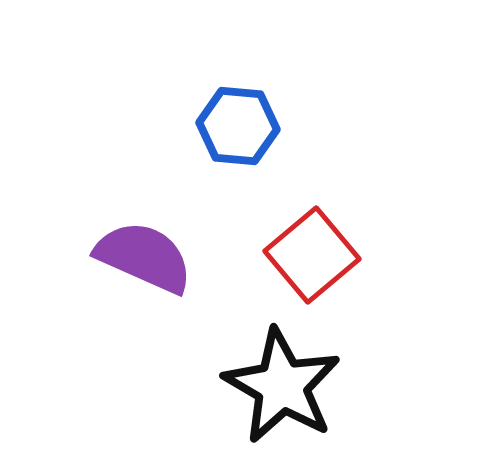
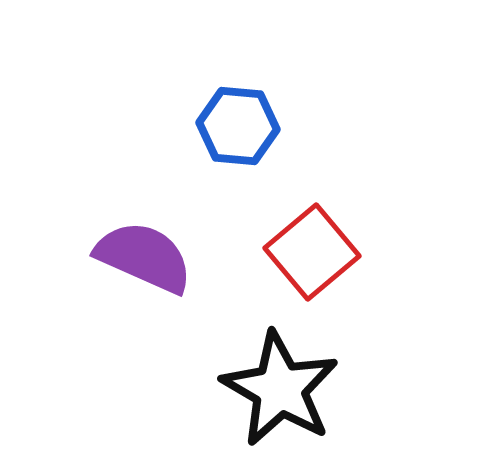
red square: moved 3 px up
black star: moved 2 px left, 3 px down
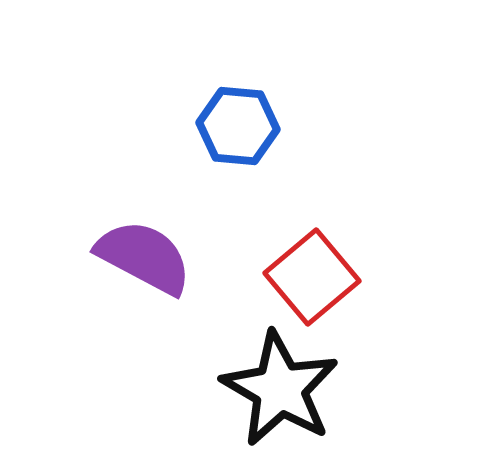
red square: moved 25 px down
purple semicircle: rotated 4 degrees clockwise
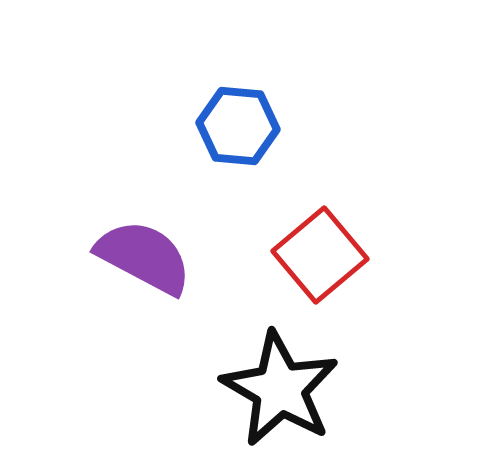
red square: moved 8 px right, 22 px up
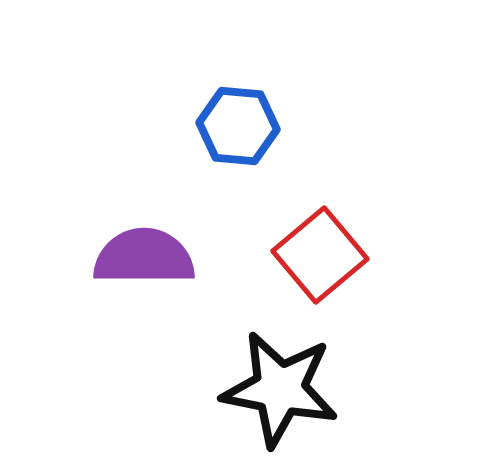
purple semicircle: rotated 28 degrees counterclockwise
black star: rotated 19 degrees counterclockwise
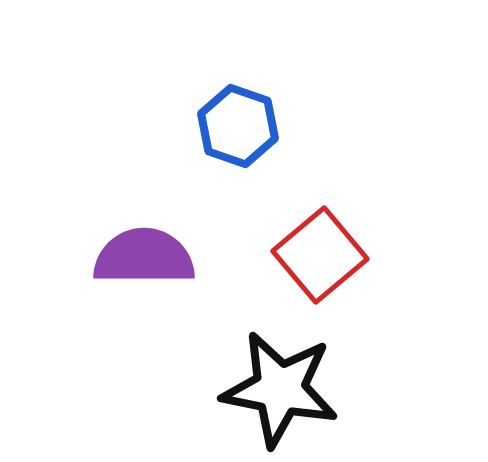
blue hexagon: rotated 14 degrees clockwise
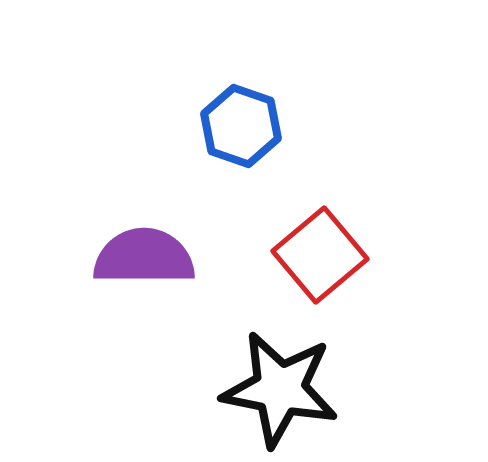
blue hexagon: moved 3 px right
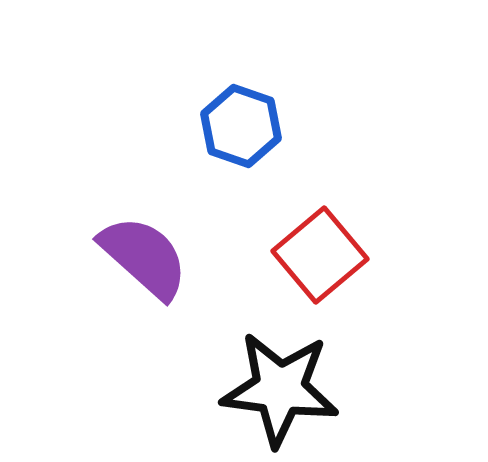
purple semicircle: rotated 42 degrees clockwise
black star: rotated 4 degrees counterclockwise
